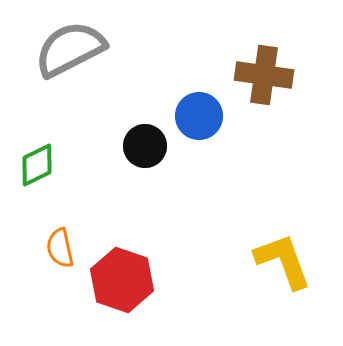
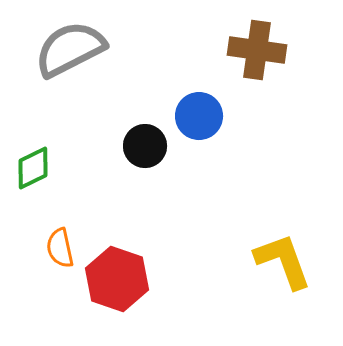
brown cross: moved 7 px left, 25 px up
green diamond: moved 4 px left, 3 px down
red hexagon: moved 5 px left, 1 px up
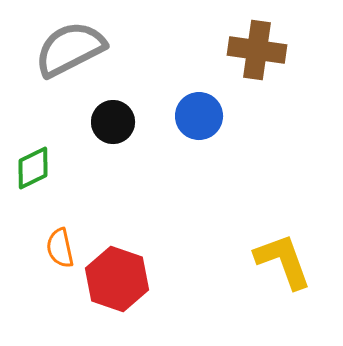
black circle: moved 32 px left, 24 px up
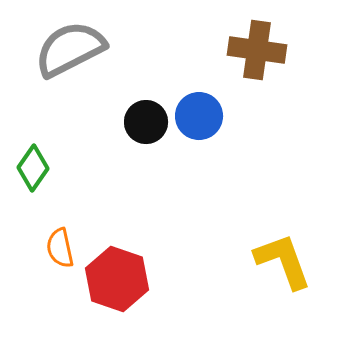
black circle: moved 33 px right
green diamond: rotated 30 degrees counterclockwise
